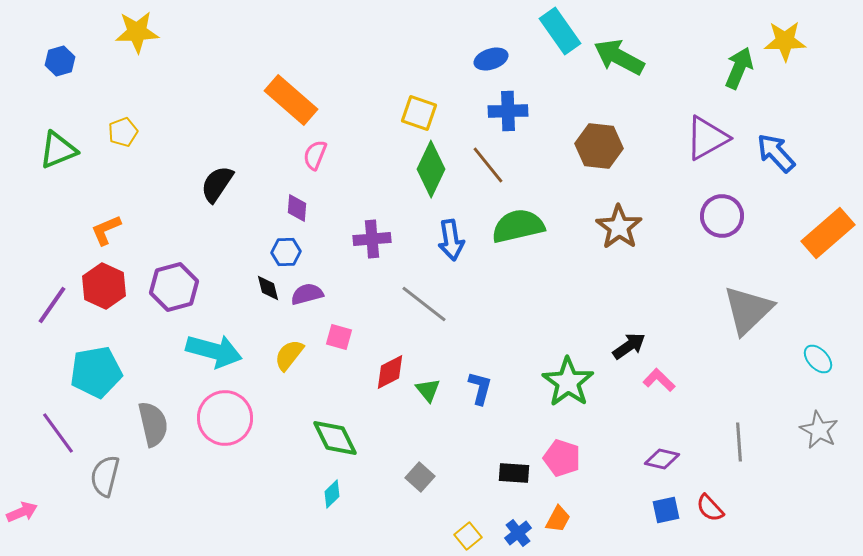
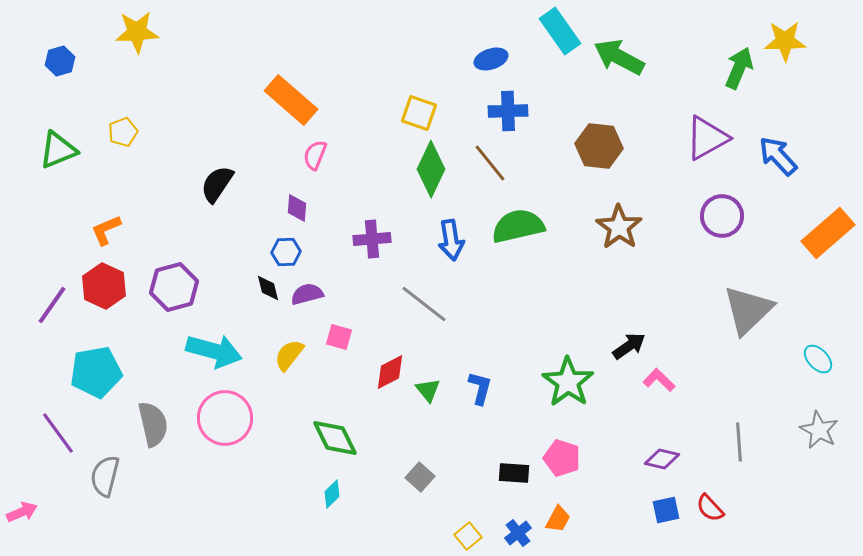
blue arrow at (776, 153): moved 2 px right, 3 px down
brown line at (488, 165): moved 2 px right, 2 px up
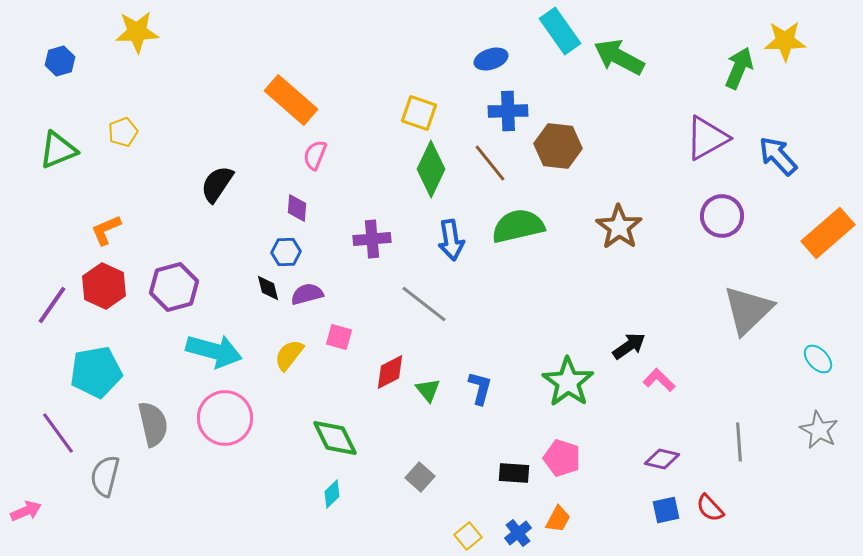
brown hexagon at (599, 146): moved 41 px left
pink arrow at (22, 512): moved 4 px right, 1 px up
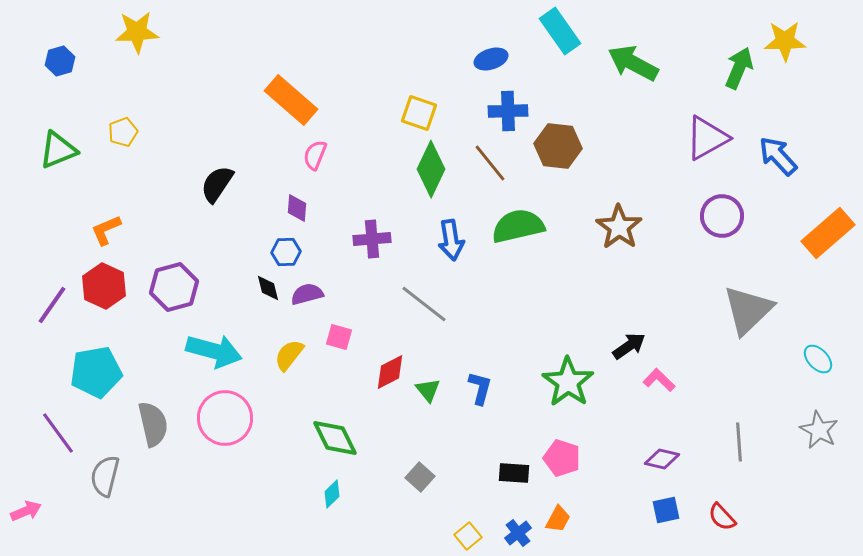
green arrow at (619, 57): moved 14 px right, 6 px down
red semicircle at (710, 508): moved 12 px right, 9 px down
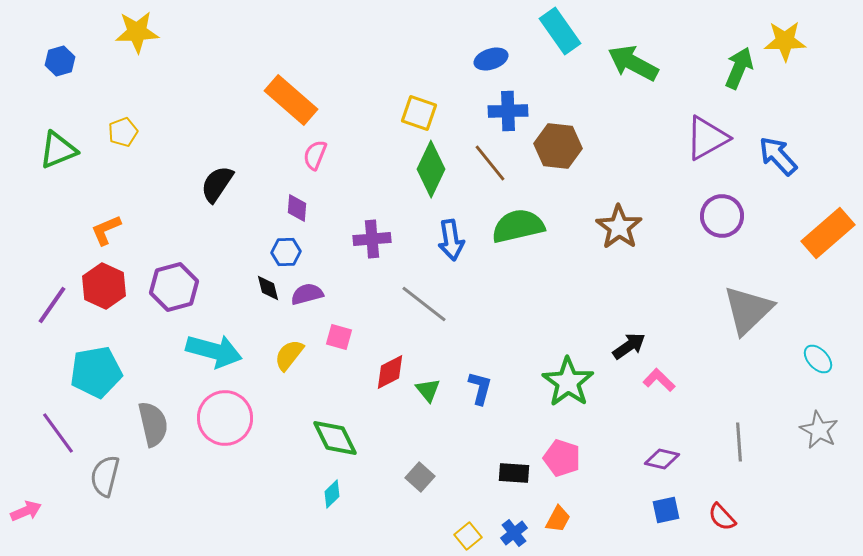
blue cross at (518, 533): moved 4 px left
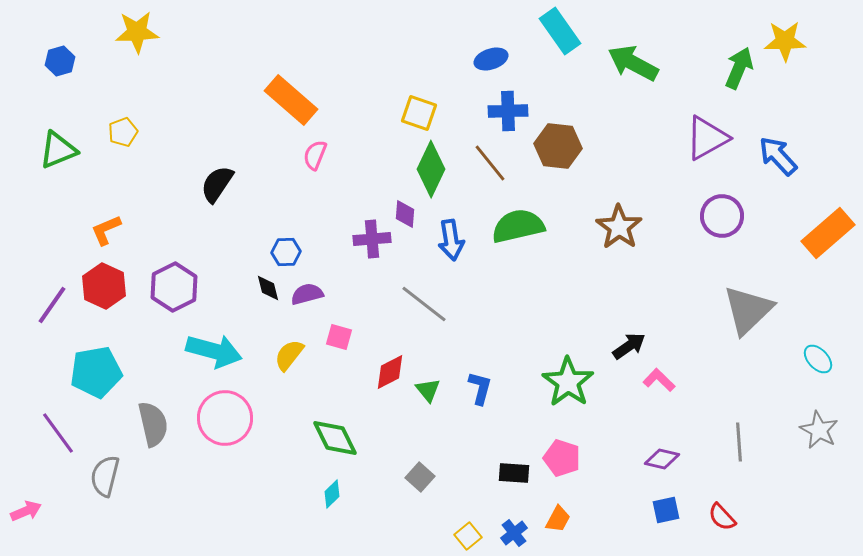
purple diamond at (297, 208): moved 108 px right, 6 px down
purple hexagon at (174, 287): rotated 12 degrees counterclockwise
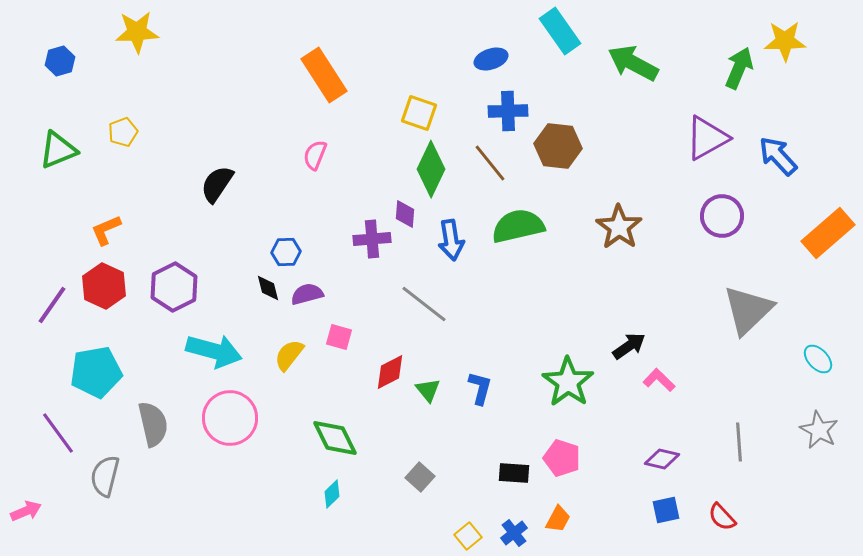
orange rectangle at (291, 100): moved 33 px right, 25 px up; rotated 16 degrees clockwise
pink circle at (225, 418): moved 5 px right
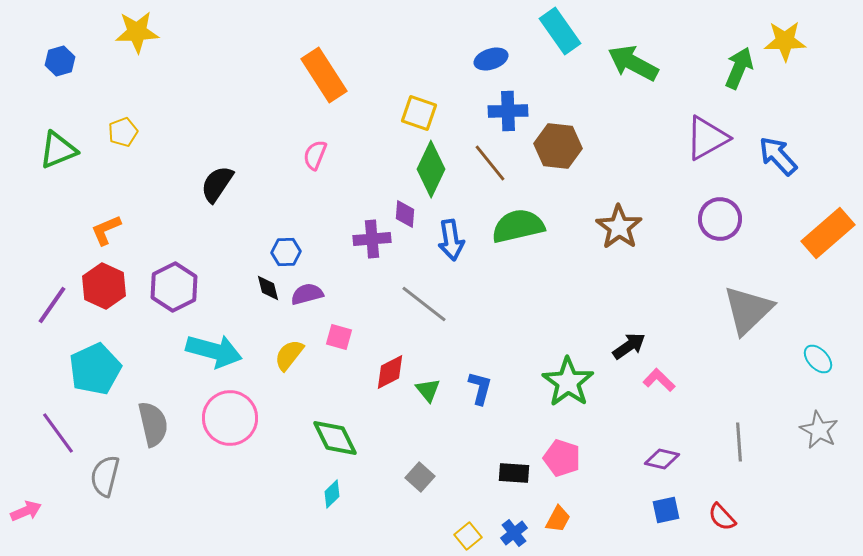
purple circle at (722, 216): moved 2 px left, 3 px down
cyan pentagon at (96, 372): moved 1 px left, 3 px up; rotated 15 degrees counterclockwise
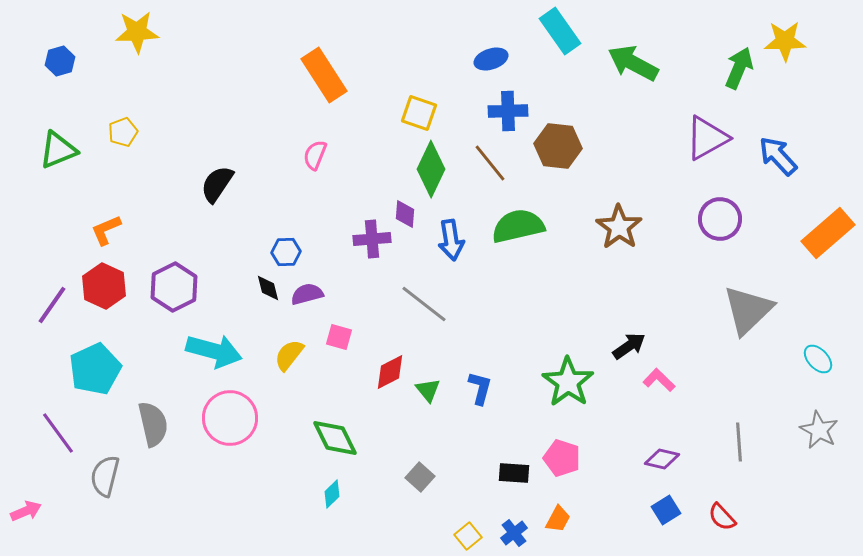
blue square at (666, 510): rotated 20 degrees counterclockwise
